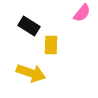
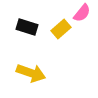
black rectangle: moved 2 px left, 1 px down; rotated 15 degrees counterclockwise
yellow rectangle: moved 10 px right, 16 px up; rotated 48 degrees clockwise
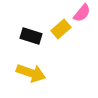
black rectangle: moved 4 px right, 9 px down
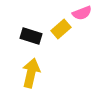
pink semicircle: rotated 30 degrees clockwise
yellow arrow: rotated 96 degrees counterclockwise
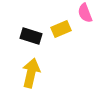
pink semicircle: moved 3 px right; rotated 90 degrees clockwise
yellow rectangle: rotated 18 degrees clockwise
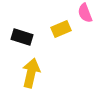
black rectangle: moved 9 px left, 1 px down
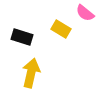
pink semicircle: rotated 30 degrees counterclockwise
yellow rectangle: rotated 54 degrees clockwise
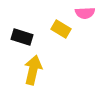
pink semicircle: rotated 42 degrees counterclockwise
yellow arrow: moved 2 px right, 3 px up
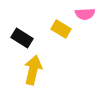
pink semicircle: moved 1 px down
black rectangle: moved 1 px down; rotated 15 degrees clockwise
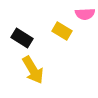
yellow rectangle: moved 1 px right, 2 px down
yellow arrow: rotated 136 degrees clockwise
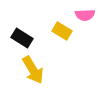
pink semicircle: moved 1 px down
